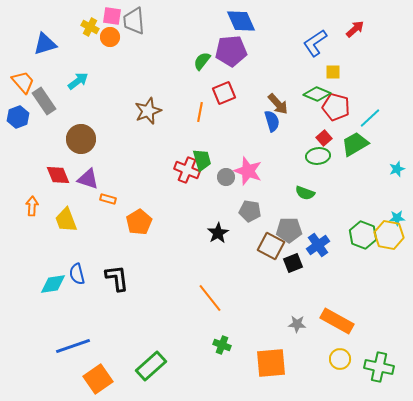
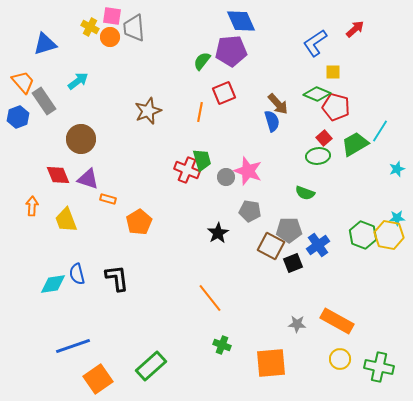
gray trapezoid at (134, 21): moved 7 px down
cyan line at (370, 118): moved 10 px right, 13 px down; rotated 15 degrees counterclockwise
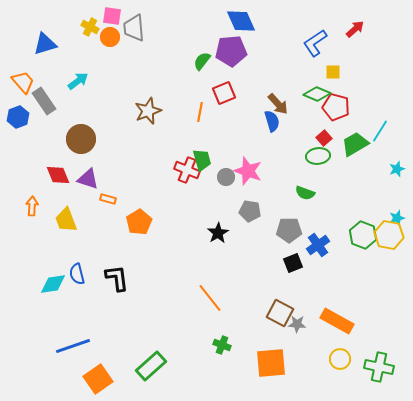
cyan star at (397, 218): rotated 14 degrees counterclockwise
brown square at (271, 246): moved 9 px right, 67 px down
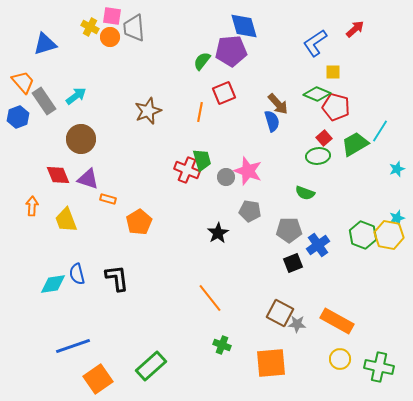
blue diamond at (241, 21): moved 3 px right, 5 px down; rotated 8 degrees clockwise
cyan arrow at (78, 81): moved 2 px left, 15 px down
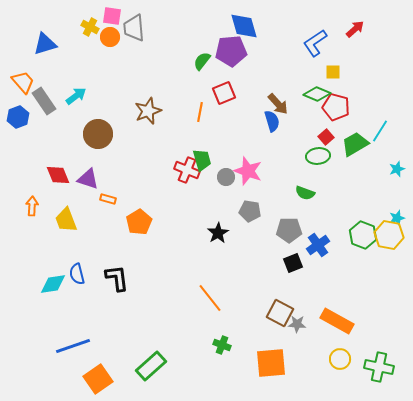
red square at (324, 138): moved 2 px right, 1 px up
brown circle at (81, 139): moved 17 px right, 5 px up
